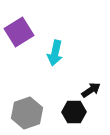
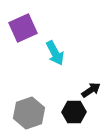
purple square: moved 4 px right, 4 px up; rotated 8 degrees clockwise
cyan arrow: rotated 40 degrees counterclockwise
gray hexagon: moved 2 px right
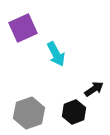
cyan arrow: moved 1 px right, 1 px down
black arrow: moved 3 px right, 1 px up
black hexagon: rotated 20 degrees counterclockwise
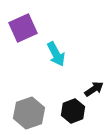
black hexagon: moved 1 px left, 1 px up
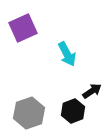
cyan arrow: moved 11 px right
black arrow: moved 2 px left, 2 px down
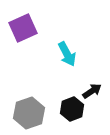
black hexagon: moved 1 px left, 2 px up
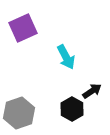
cyan arrow: moved 1 px left, 3 px down
black hexagon: rotated 10 degrees counterclockwise
gray hexagon: moved 10 px left
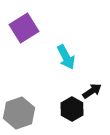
purple square: moved 1 px right; rotated 8 degrees counterclockwise
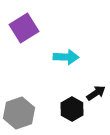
cyan arrow: rotated 60 degrees counterclockwise
black arrow: moved 4 px right, 2 px down
